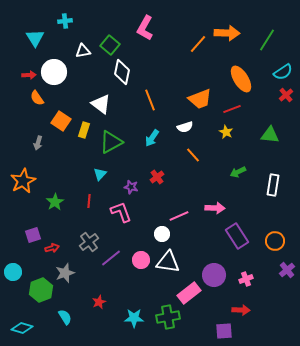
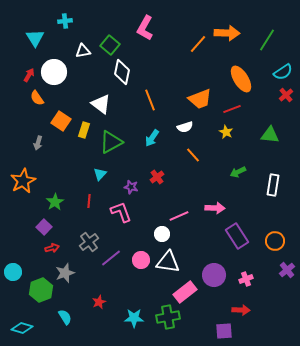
red arrow at (29, 75): rotated 56 degrees counterclockwise
purple square at (33, 235): moved 11 px right, 8 px up; rotated 28 degrees counterclockwise
pink rectangle at (189, 293): moved 4 px left, 1 px up
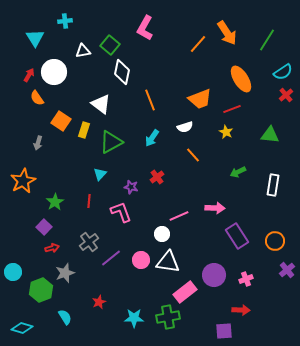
orange arrow at (227, 33): rotated 55 degrees clockwise
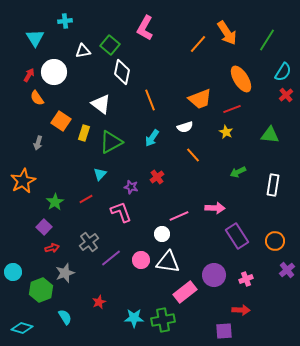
cyan semicircle at (283, 72): rotated 24 degrees counterclockwise
yellow rectangle at (84, 130): moved 3 px down
red line at (89, 201): moved 3 px left, 2 px up; rotated 56 degrees clockwise
green cross at (168, 317): moved 5 px left, 3 px down
